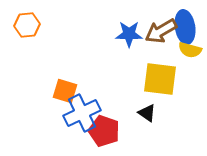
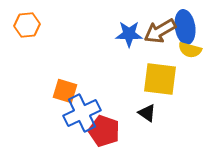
brown arrow: moved 1 px left
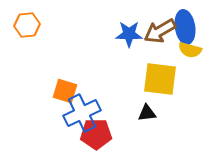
black triangle: rotated 42 degrees counterclockwise
red pentagon: moved 8 px left, 3 px down; rotated 20 degrees counterclockwise
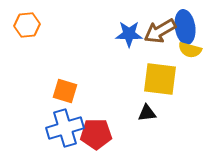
blue cross: moved 17 px left, 15 px down; rotated 9 degrees clockwise
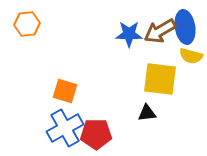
orange hexagon: moved 1 px up
yellow semicircle: moved 1 px right, 6 px down
blue cross: rotated 12 degrees counterclockwise
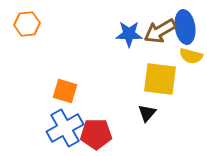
black triangle: rotated 42 degrees counterclockwise
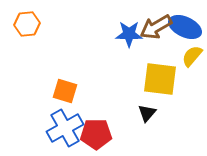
blue ellipse: rotated 56 degrees counterclockwise
brown arrow: moved 4 px left, 4 px up
yellow semicircle: moved 1 px right; rotated 115 degrees clockwise
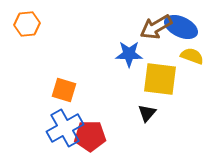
blue ellipse: moved 4 px left
blue star: moved 20 px down
yellow semicircle: rotated 70 degrees clockwise
orange square: moved 1 px left, 1 px up
red pentagon: moved 6 px left, 2 px down
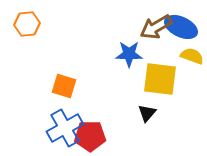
orange square: moved 4 px up
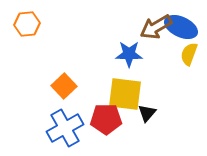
yellow semicircle: moved 3 px left, 2 px up; rotated 90 degrees counterclockwise
yellow square: moved 35 px left, 15 px down
orange square: rotated 30 degrees clockwise
red pentagon: moved 16 px right, 17 px up
